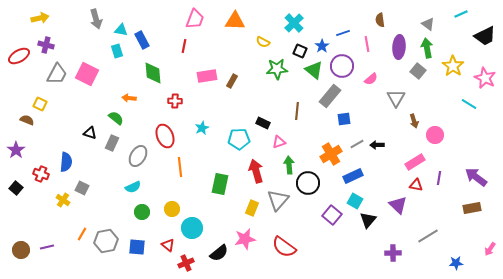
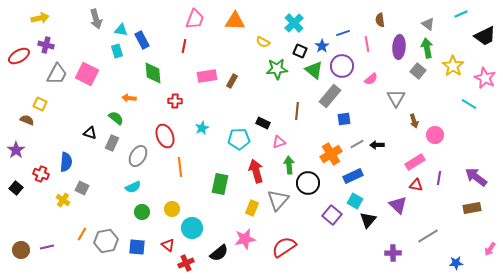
red semicircle at (284, 247): rotated 110 degrees clockwise
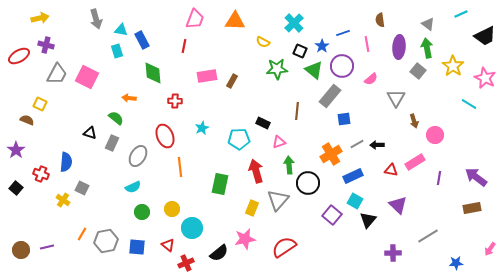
pink square at (87, 74): moved 3 px down
red triangle at (416, 185): moved 25 px left, 15 px up
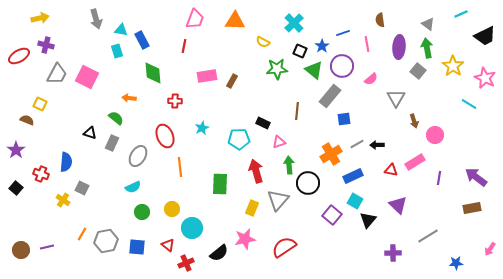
green rectangle at (220, 184): rotated 10 degrees counterclockwise
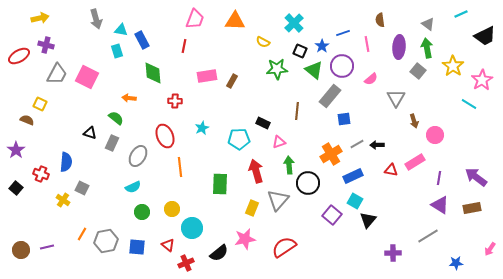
pink star at (485, 78): moved 3 px left, 2 px down; rotated 15 degrees clockwise
purple triangle at (398, 205): moved 42 px right; rotated 12 degrees counterclockwise
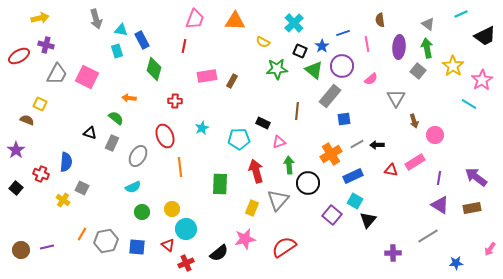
green diamond at (153, 73): moved 1 px right, 4 px up; rotated 20 degrees clockwise
cyan circle at (192, 228): moved 6 px left, 1 px down
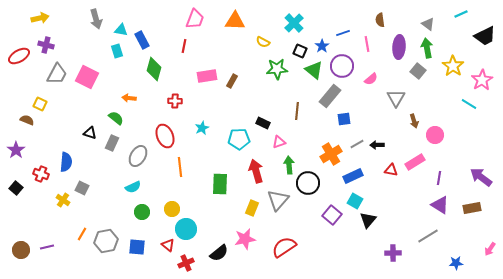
purple arrow at (476, 177): moved 5 px right
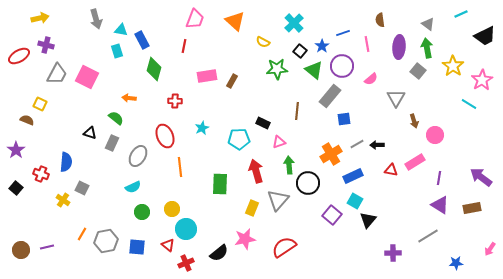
orange triangle at (235, 21): rotated 40 degrees clockwise
black square at (300, 51): rotated 16 degrees clockwise
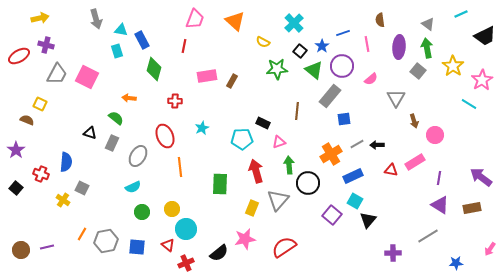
cyan pentagon at (239, 139): moved 3 px right
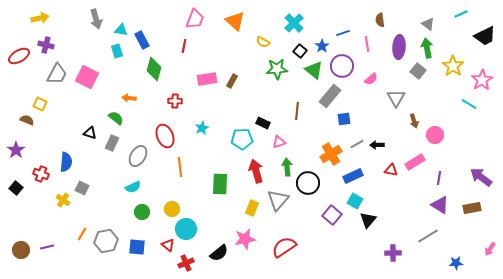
pink rectangle at (207, 76): moved 3 px down
green arrow at (289, 165): moved 2 px left, 2 px down
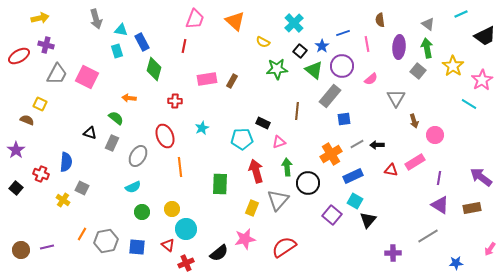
blue rectangle at (142, 40): moved 2 px down
